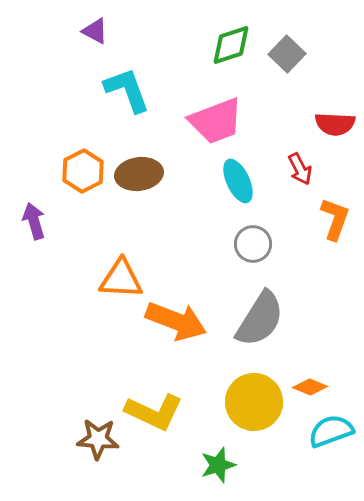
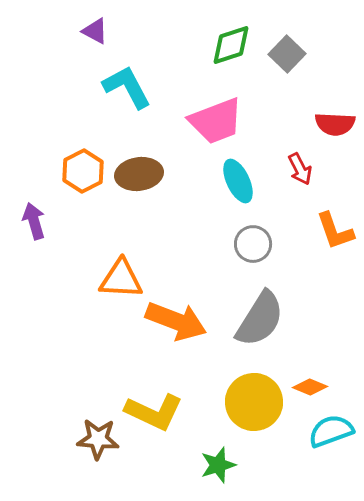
cyan L-shape: moved 3 px up; rotated 8 degrees counterclockwise
orange L-shape: moved 12 px down; rotated 141 degrees clockwise
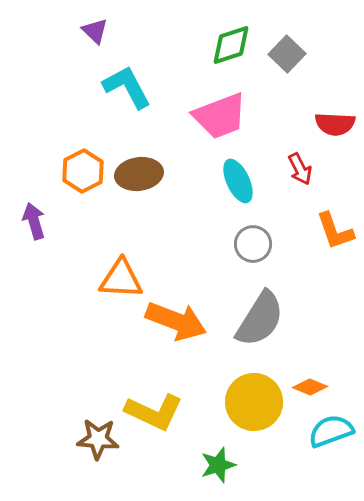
purple triangle: rotated 16 degrees clockwise
pink trapezoid: moved 4 px right, 5 px up
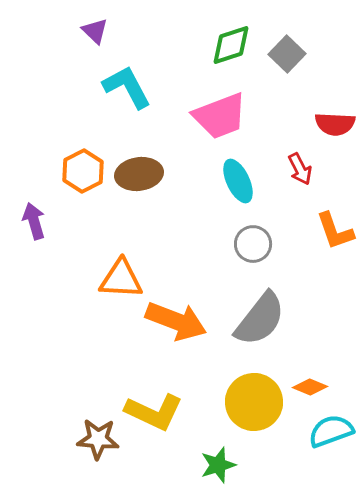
gray semicircle: rotated 6 degrees clockwise
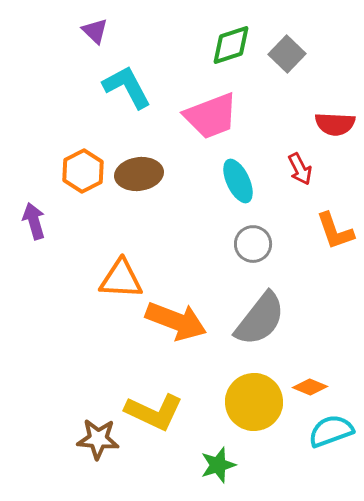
pink trapezoid: moved 9 px left
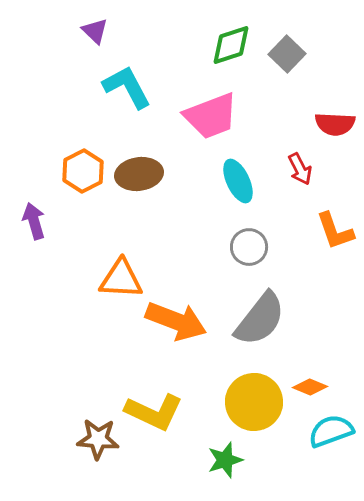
gray circle: moved 4 px left, 3 px down
green star: moved 7 px right, 5 px up
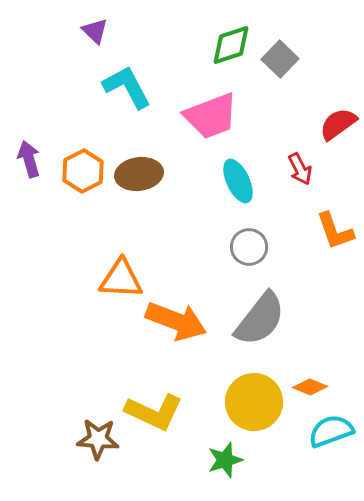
gray square: moved 7 px left, 5 px down
red semicircle: moved 3 px right; rotated 141 degrees clockwise
purple arrow: moved 5 px left, 62 px up
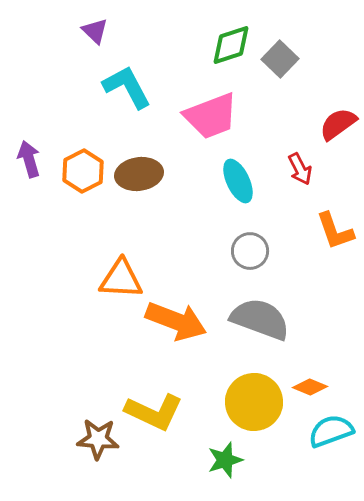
gray circle: moved 1 px right, 4 px down
gray semicircle: rotated 108 degrees counterclockwise
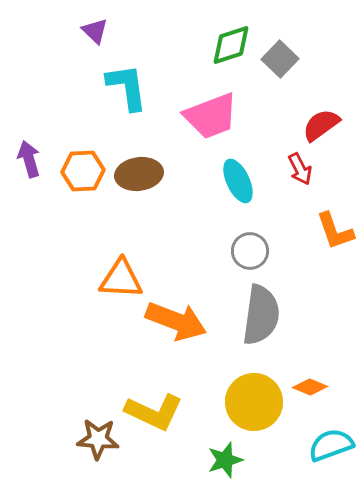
cyan L-shape: rotated 20 degrees clockwise
red semicircle: moved 17 px left, 1 px down
orange hexagon: rotated 24 degrees clockwise
gray semicircle: moved 1 px right, 4 px up; rotated 78 degrees clockwise
cyan semicircle: moved 14 px down
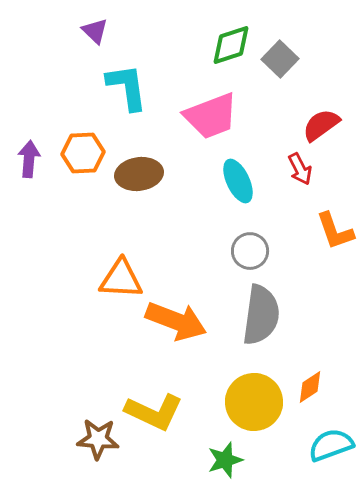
purple arrow: rotated 21 degrees clockwise
orange hexagon: moved 18 px up
orange diamond: rotated 56 degrees counterclockwise
